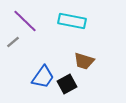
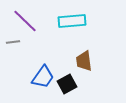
cyan rectangle: rotated 16 degrees counterclockwise
gray line: rotated 32 degrees clockwise
brown trapezoid: rotated 65 degrees clockwise
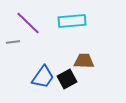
purple line: moved 3 px right, 2 px down
brown trapezoid: rotated 100 degrees clockwise
black square: moved 5 px up
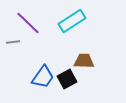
cyan rectangle: rotated 28 degrees counterclockwise
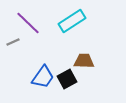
gray line: rotated 16 degrees counterclockwise
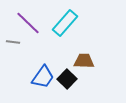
cyan rectangle: moved 7 px left, 2 px down; rotated 16 degrees counterclockwise
gray line: rotated 32 degrees clockwise
black square: rotated 18 degrees counterclockwise
